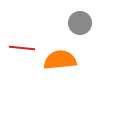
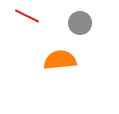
red line: moved 5 px right, 32 px up; rotated 20 degrees clockwise
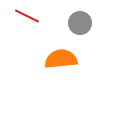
orange semicircle: moved 1 px right, 1 px up
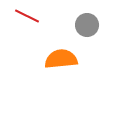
gray circle: moved 7 px right, 2 px down
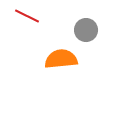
gray circle: moved 1 px left, 5 px down
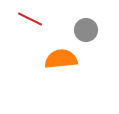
red line: moved 3 px right, 3 px down
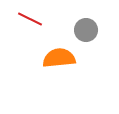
orange semicircle: moved 2 px left, 1 px up
